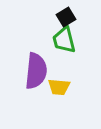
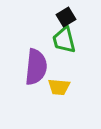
purple semicircle: moved 4 px up
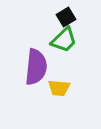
green trapezoid: rotated 120 degrees counterclockwise
yellow trapezoid: moved 1 px down
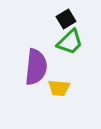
black square: moved 2 px down
green trapezoid: moved 6 px right, 2 px down
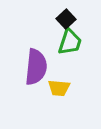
black square: rotated 12 degrees counterclockwise
green trapezoid: rotated 28 degrees counterclockwise
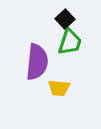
black square: moved 1 px left
purple semicircle: moved 1 px right, 5 px up
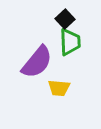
green trapezoid: rotated 20 degrees counterclockwise
purple semicircle: rotated 33 degrees clockwise
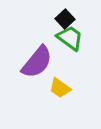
green trapezoid: moved 4 px up; rotated 52 degrees counterclockwise
yellow trapezoid: moved 1 px right; rotated 30 degrees clockwise
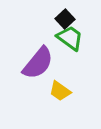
purple semicircle: moved 1 px right, 1 px down
yellow trapezoid: moved 3 px down
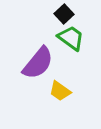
black square: moved 1 px left, 5 px up
green trapezoid: moved 1 px right
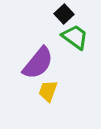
green trapezoid: moved 4 px right, 1 px up
yellow trapezoid: moved 12 px left; rotated 75 degrees clockwise
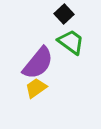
green trapezoid: moved 4 px left, 5 px down
yellow trapezoid: moved 12 px left, 3 px up; rotated 35 degrees clockwise
